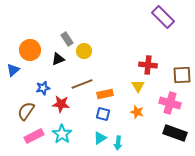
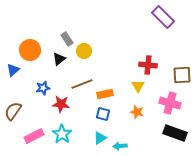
black triangle: moved 1 px right; rotated 16 degrees counterclockwise
brown semicircle: moved 13 px left
cyan arrow: moved 2 px right, 3 px down; rotated 80 degrees clockwise
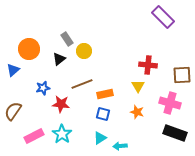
orange circle: moved 1 px left, 1 px up
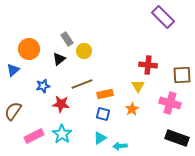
blue star: moved 2 px up
orange star: moved 5 px left, 3 px up; rotated 24 degrees clockwise
black rectangle: moved 2 px right, 5 px down
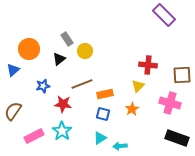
purple rectangle: moved 1 px right, 2 px up
yellow circle: moved 1 px right
yellow triangle: rotated 16 degrees clockwise
red star: moved 2 px right
cyan star: moved 3 px up
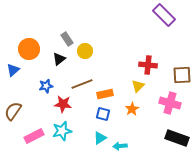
blue star: moved 3 px right
cyan star: rotated 24 degrees clockwise
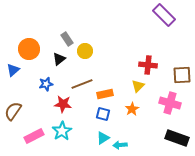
blue star: moved 2 px up
cyan star: rotated 18 degrees counterclockwise
cyan triangle: moved 3 px right
cyan arrow: moved 1 px up
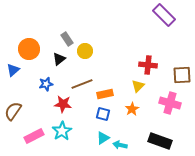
black rectangle: moved 17 px left, 3 px down
cyan arrow: rotated 16 degrees clockwise
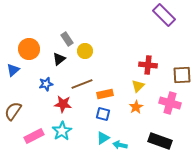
orange star: moved 4 px right, 2 px up
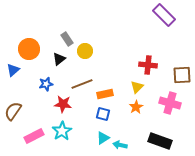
yellow triangle: moved 1 px left, 1 px down
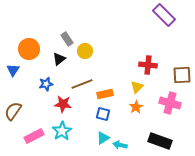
blue triangle: rotated 16 degrees counterclockwise
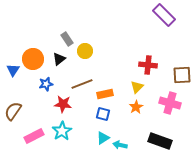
orange circle: moved 4 px right, 10 px down
